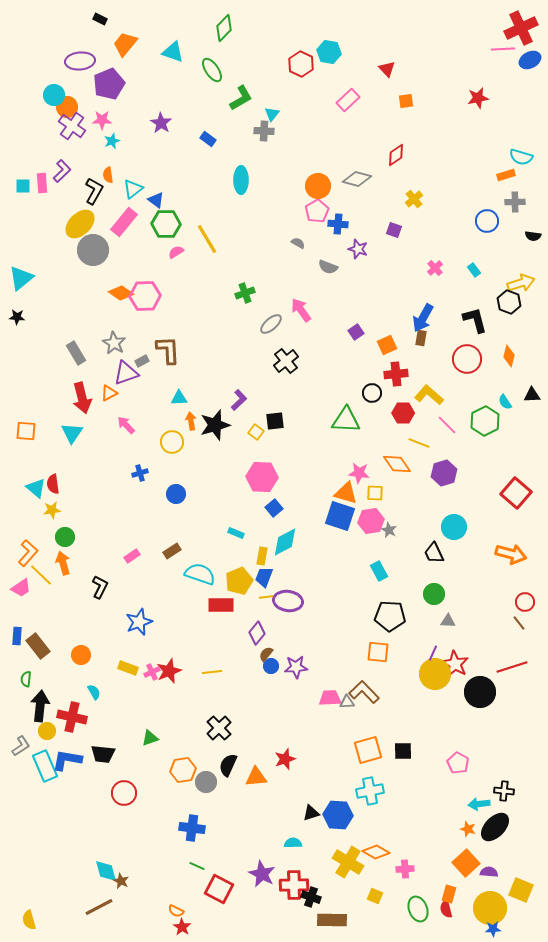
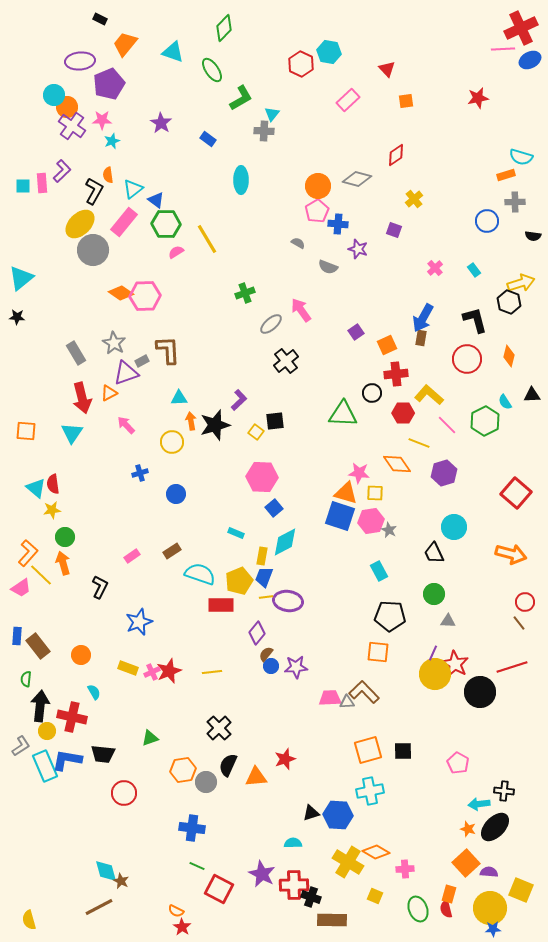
green triangle at (346, 420): moved 3 px left, 6 px up
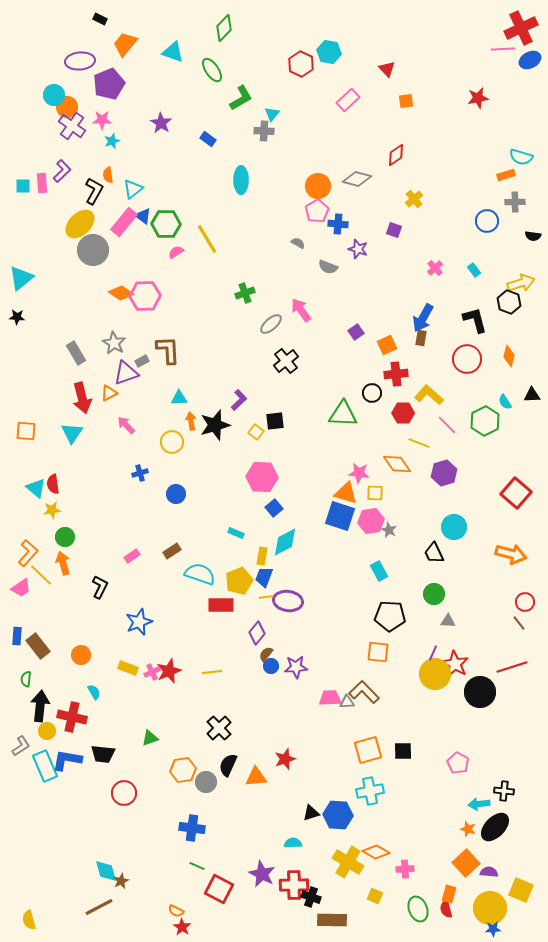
blue triangle at (156, 200): moved 13 px left, 16 px down
brown star at (121, 881): rotated 21 degrees clockwise
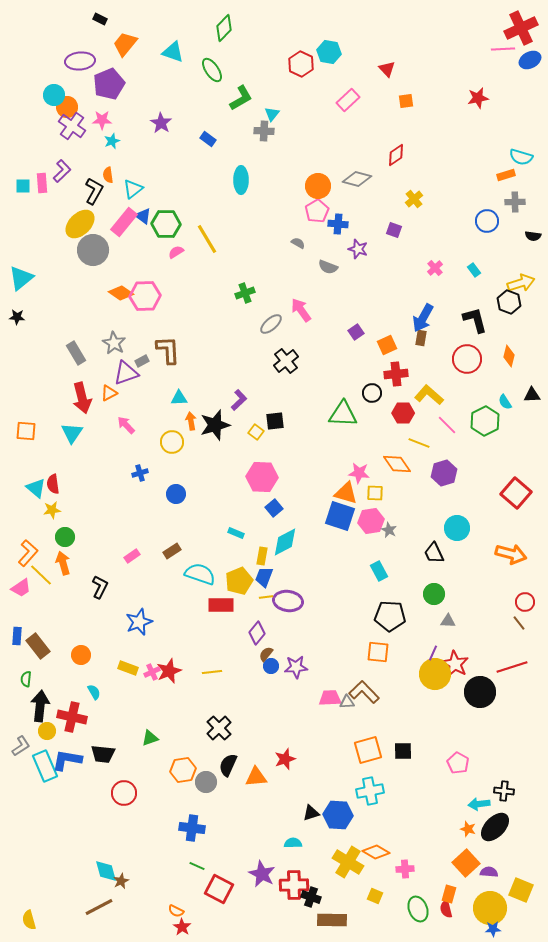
cyan circle at (454, 527): moved 3 px right, 1 px down
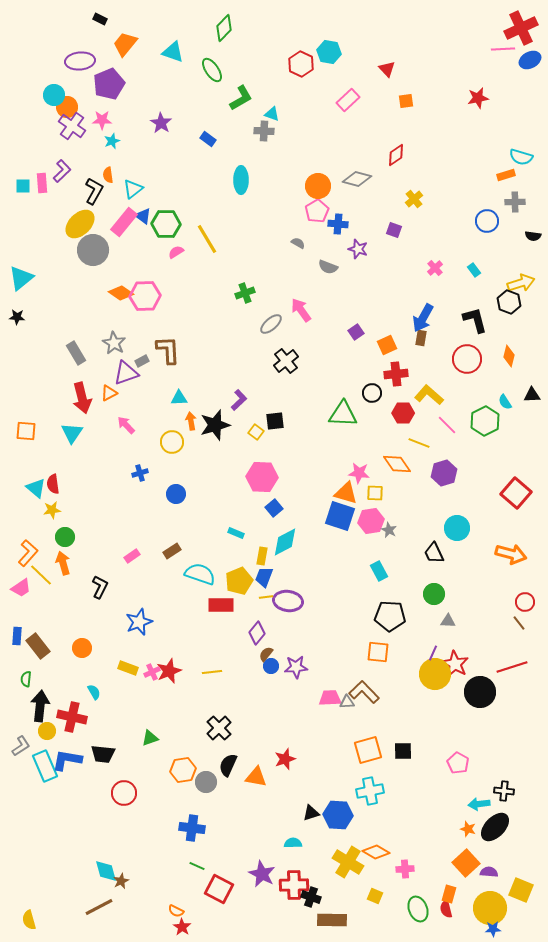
cyan triangle at (272, 114): rotated 49 degrees counterclockwise
orange circle at (81, 655): moved 1 px right, 7 px up
orange triangle at (256, 777): rotated 15 degrees clockwise
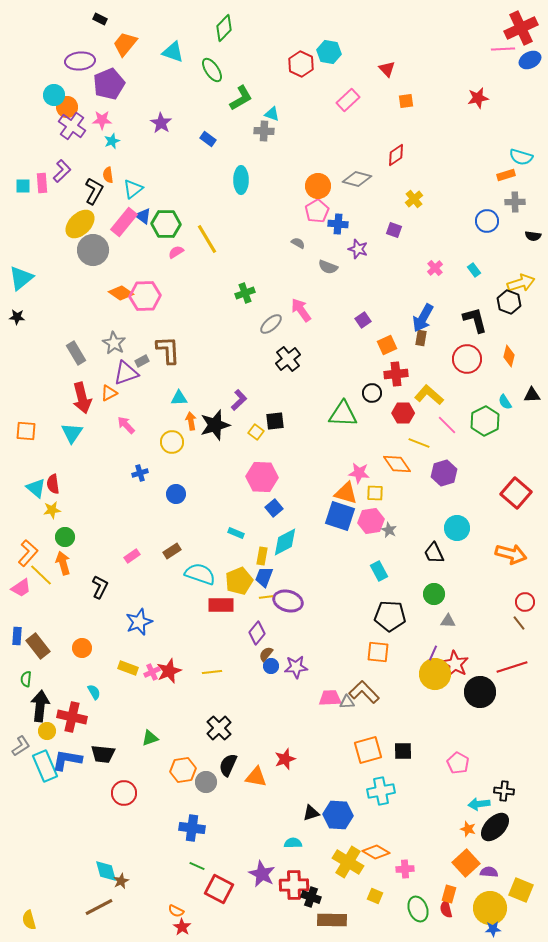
purple square at (356, 332): moved 7 px right, 12 px up
black cross at (286, 361): moved 2 px right, 2 px up
purple ellipse at (288, 601): rotated 8 degrees clockwise
cyan cross at (370, 791): moved 11 px right
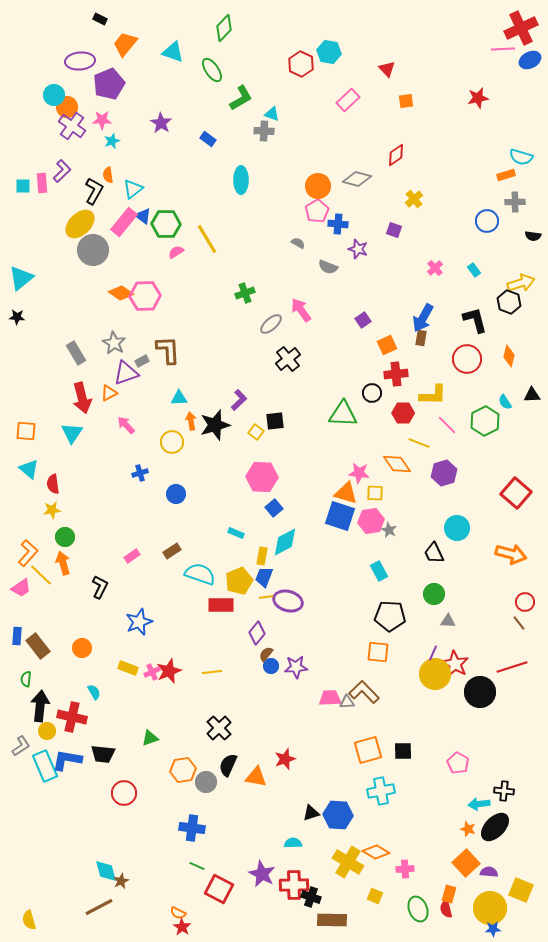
yellow L-shape at (429, 395): moved 4 px right; rotated 140 degrees clockwise
cyan triangle at (36, 488): moved 7 px left, 19 px up
orange semicircle at (176, 911): moved 2 px right, 2 px down
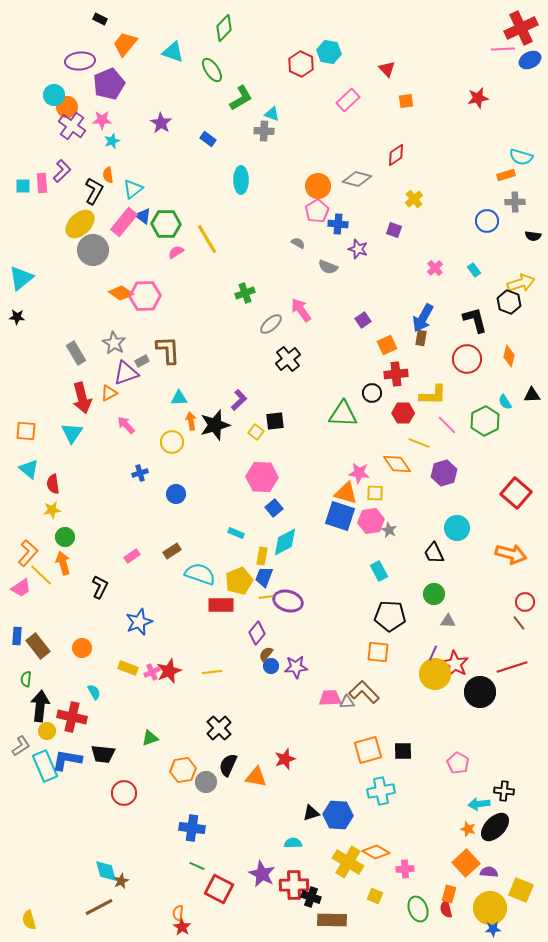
orange semicircle at (178, 913): rotated 70 degrees clockwise
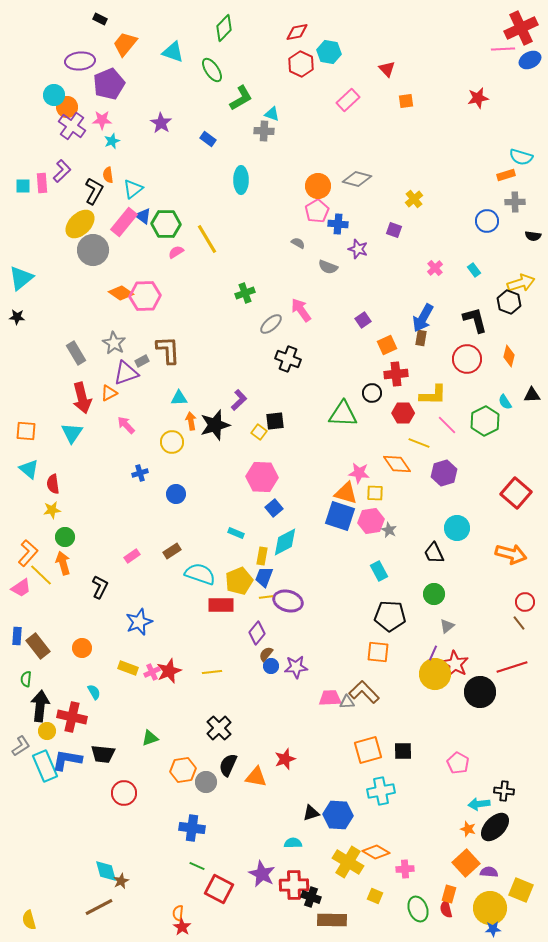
red diamond at (396, 155): moved 99 px left, 123 px up; rotated 25 degrees clockwise
black cross at (288, 359): rotated 30 degrees counterclockwise
yellow square at (256, 432): moved 3 px right
gray triangle at (448, 621): moved 1 px left, 5 px down; rotated 42 degrees counterclockwise
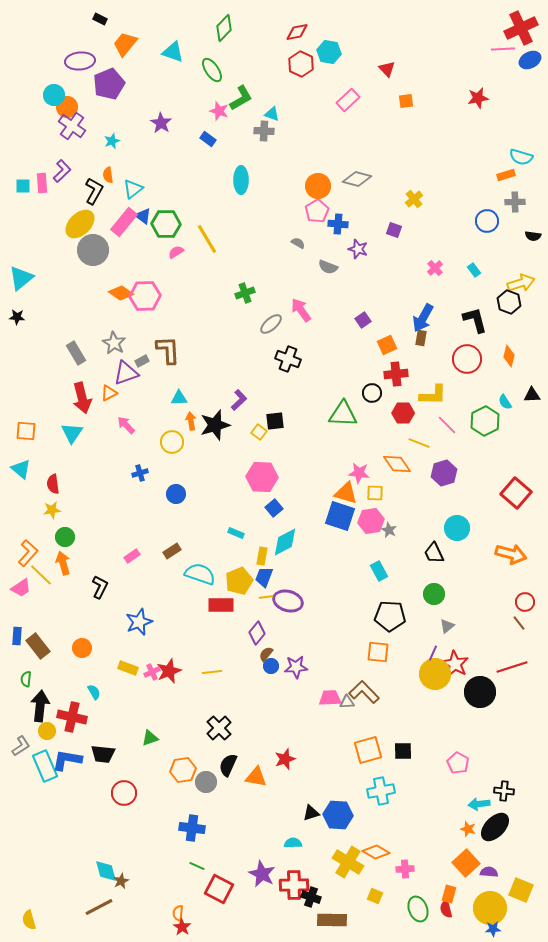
pink star at (102, 120): moved 117 px right, 9 px up; rotated 18 degrees clockwise
cyan triangle at (29, 469): moved 8 px left
